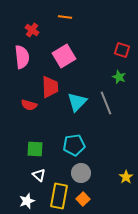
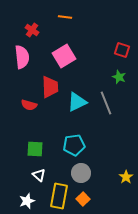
cyan triangle: rotated 20 degrees clockwise
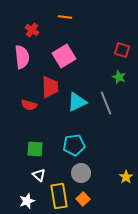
yellow rectangle: rotated 20 degrees counterclockwise
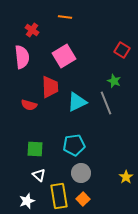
red square: rotated 14 degrees clockwise
green star: moved 5 px left, 4 px down
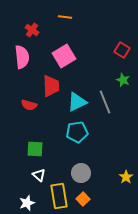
green star: moved 9 px right, 1 px up
red trapezoid: moved 1 px right, 1 px up
gray line: moved 1 px left, 1 px up
cyan pentagon: moved 3 px right, 13 px up
white star: moved 2 px down
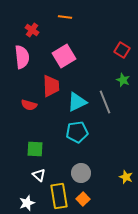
yellow star: rotated 16 degrees counterclockwise
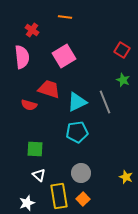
red trapezoid: moved 2 px left, 3 px down; rotated 70 degrees counterclockwise
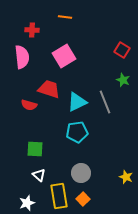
red cross: rotated 32 degrees counterclockwise
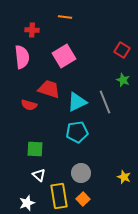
yellow star: moved 2 px left
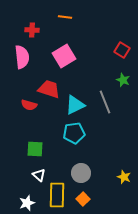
cyan triangle: moved 2 px left, 3 px down
cyan pentagon: moved 3 px left, 1 px down
yellow rectangle: moved 2 px left, 1 px up; rotated 10 degrees clockwise
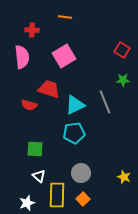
green star: rotated 24 degrees counterclockwise
white triangle: moved 1 px down
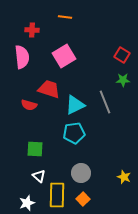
red square: moved 5 px down
